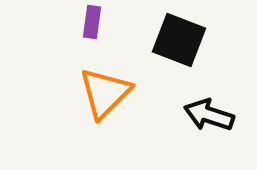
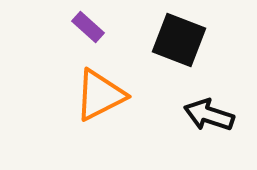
purple rectangle: moved 4 px left, 5 px down; rotated 56 degrees counterclockwise
orange triangle: moved 5 px left, 2 px down; rotated 18 degrees clockwise
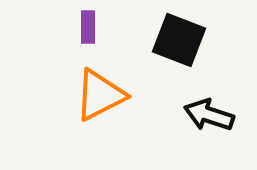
purple rectangle: rotated 48 degrees clockwise
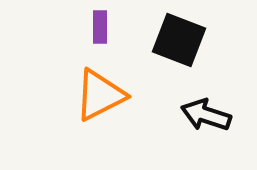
purple rectangle: moved 12 px right
black arrow: moved 3 px left
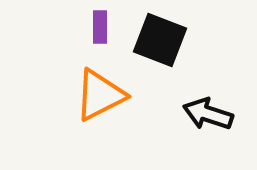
black square: moved 19 px left
black arrow: moved 2 px right, 1 px up
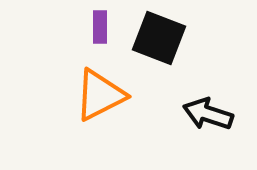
black square: moved 1 px left, 2 px up
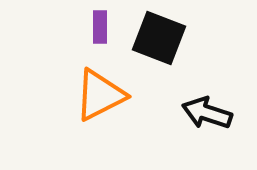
black arrow: moved 1 px left, 1 px up
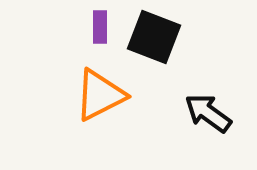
black square: moved 5 px left, 1 px up
black arrow: moved 1 px right; rotated 18 degrees clockwise
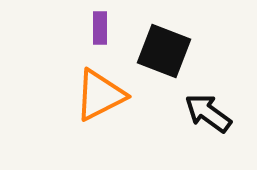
purple rectangle: moved 1 px down
black square: moved 10 px right, 14 px down
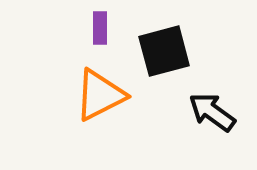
black square: rotated 36 degrees counterclockwise
black arrow: moved 4 px right, 1 px up
